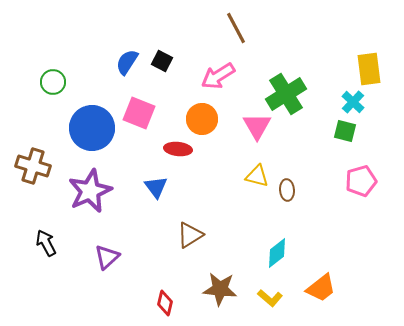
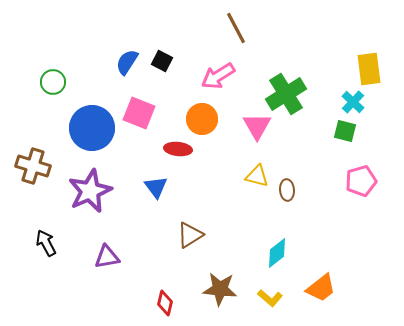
purple triangle: rotated 32 degrees clockwise
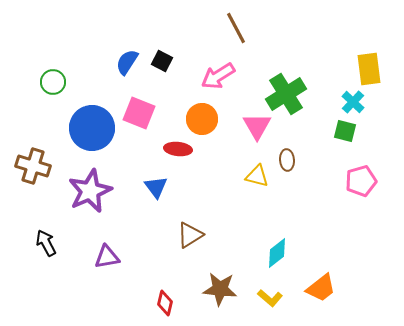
brown ellipse: moved 30 px up
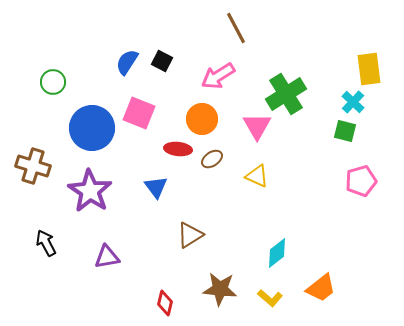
brown ellipse: moved 75 px left, 1 px up; rotated 60 degrees clockwise
yellow triangle: rotated 10 degrees clockwise
purple star: rotated 15 degrees counterclockwise
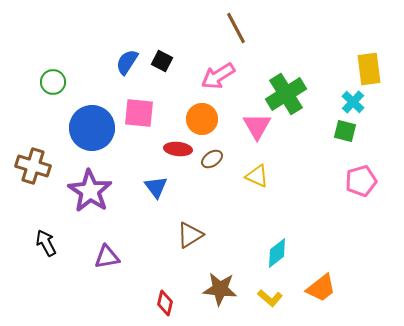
pink square: rotated 16 degrees counterclockwise
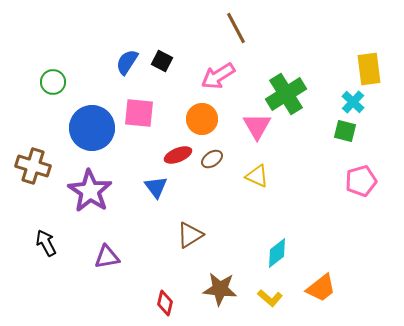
red ellipse: moved 6 px down; rotated 28 degrees counterclockwise
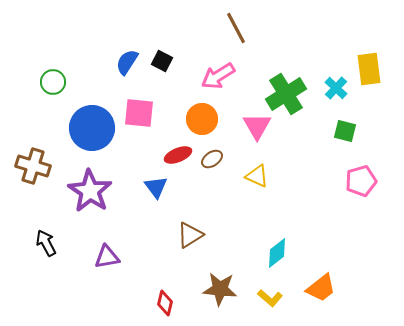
cyan cross: moved 17 px left, 14 px up
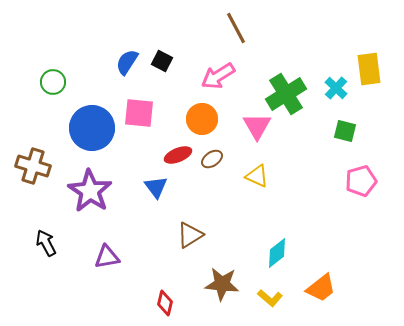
brown star: moved 2 px right, 5 px up
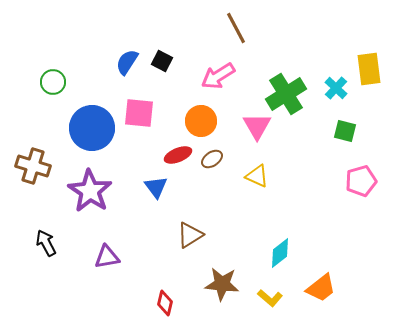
orange circle: moved 1 px left, 2 px down
cyan diamond: moved 3 px right
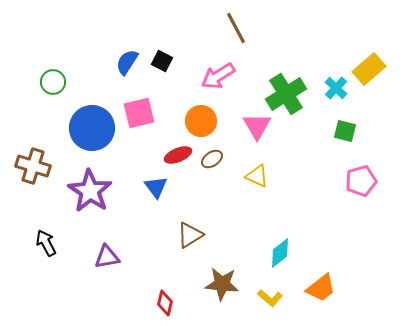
yellow rectangle: rotated 56 degrees clockwise
pink square: rotated 20 degrees counterclockwise
